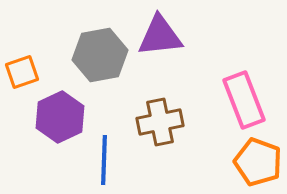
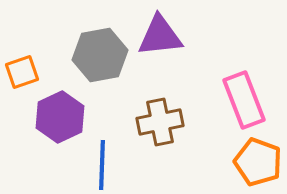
blue line: moved 2 px left, 5 px down
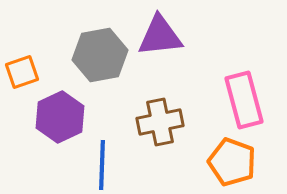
pink rectangle: rotated 6 degrees clockwise
orange pentagon: moved 26 px left
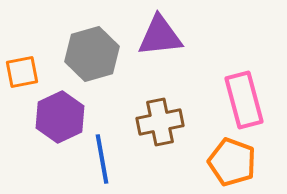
gray hexagon: moved 8 px left, 1 px up; rotated 6 degrees counterclockwise
orange square: rotated 8 degrees clockwise
blue line: moved 6 px up; rotated 12 degrees counterclockwise
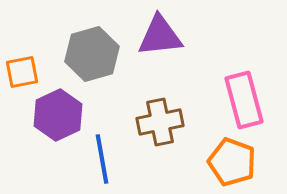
purple hexagon: moved 2 px left, 2 px up
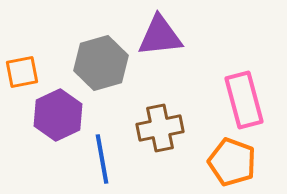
gray hexagon: moved 9 px right, 9 px down
brown cross: moved 6 px down
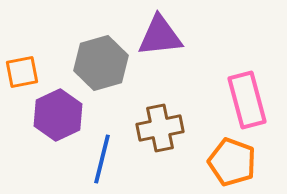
pink rectangle: moved 3 px right
blue line: rotated 24 degrees clockwise
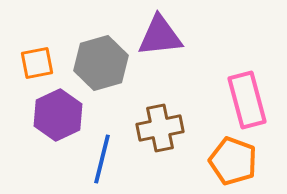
orange square: moved 15 px right, 9 px up
orange pentagon: moved 1 px right, 1 px up
